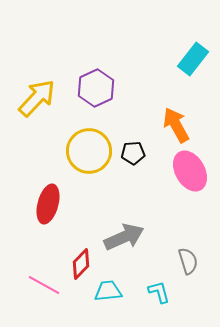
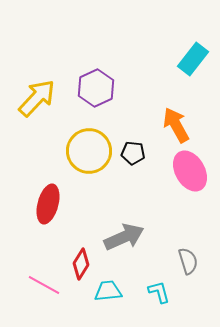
black pentagon: rotated 10 degrees clockwise
red diamond: rotated 12 degrees counterclockwise
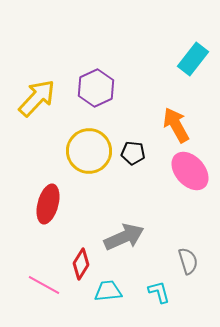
pink ellipse: rotated 12 degrees counterclockwise
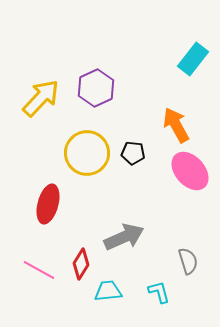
yellow arrow: moved 4 px right
yellow circle: moved 2 px left, 2 px down
pink line: moved 5 px left, 15 px up
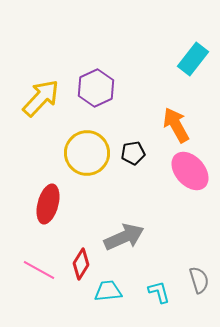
black pentagon: rotated 15 degrees counterclockwise
gray semicircle: moved 11 px right, 19 px down
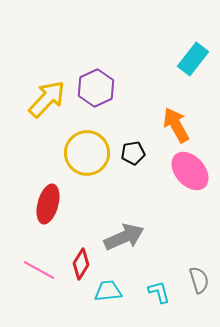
yellow arrow: moved 6 px right, 1 px down
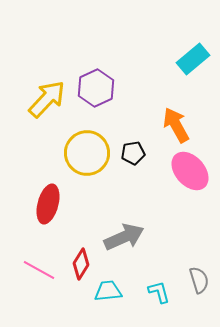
cyan rectangle: rotated 12 degrees clockwise
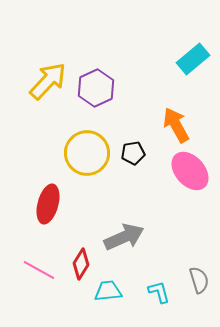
yellow arrow: moved 1 px right, 18 px up
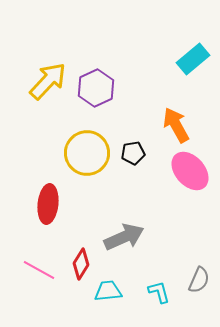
red ellipse: rotated 9 degrees counterclockwise
gray semicircle: rotated 40 degrees clockwise
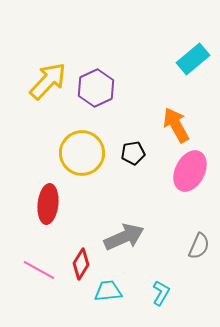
yellow circle: moved 5 px left
pink ellipse: rotated 69 degrees clockwise
gray semicircle: moved 34 px up
cyan L-shape: moved 2 px right, 1 px down; rotated 45 degrees clockwise
